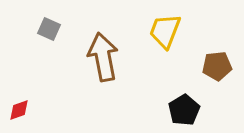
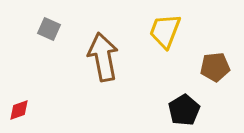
brown pentagon: moved 2 px left, 1 px down
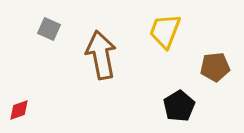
brown arrow: moved 2 px left, 2 px up
black pentagon: moved 5 px left, 4 px up
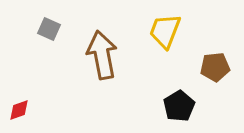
brown arrow: moved 1 px right
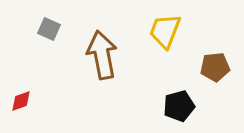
black pentagon: rotated 16 degrees clockwise
red diamond: moved 2 px right, 9 px up
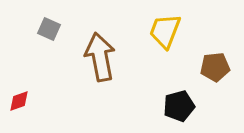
brown arrow: moved 2 px left, 2 px down
red diamond: moved 2 px left
